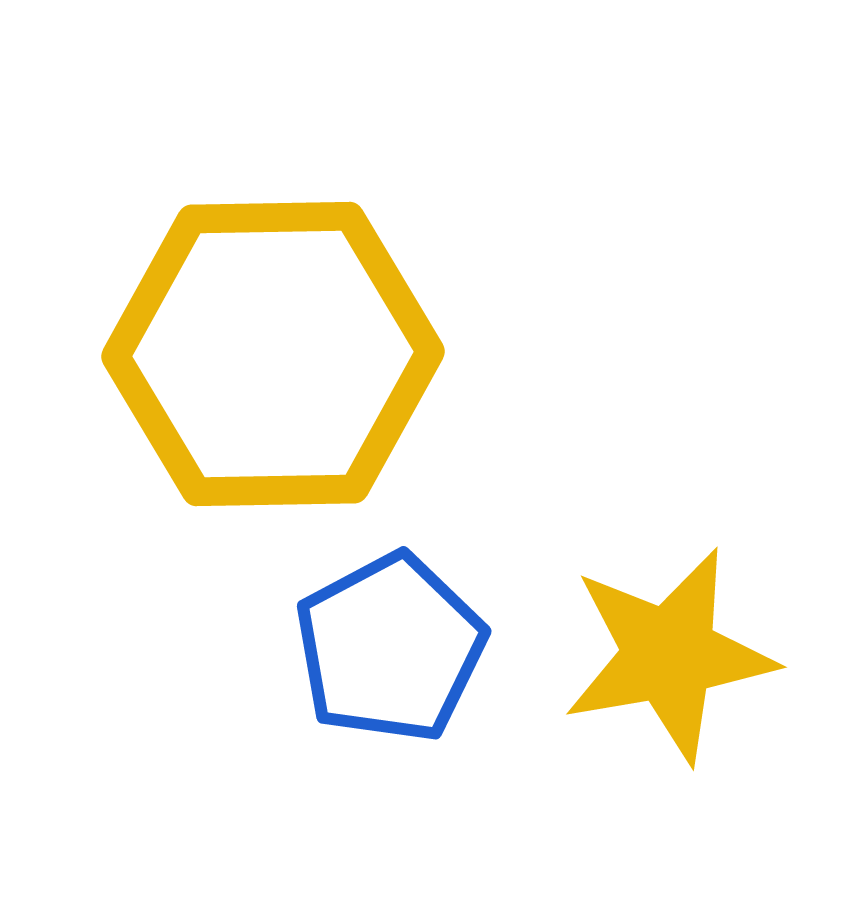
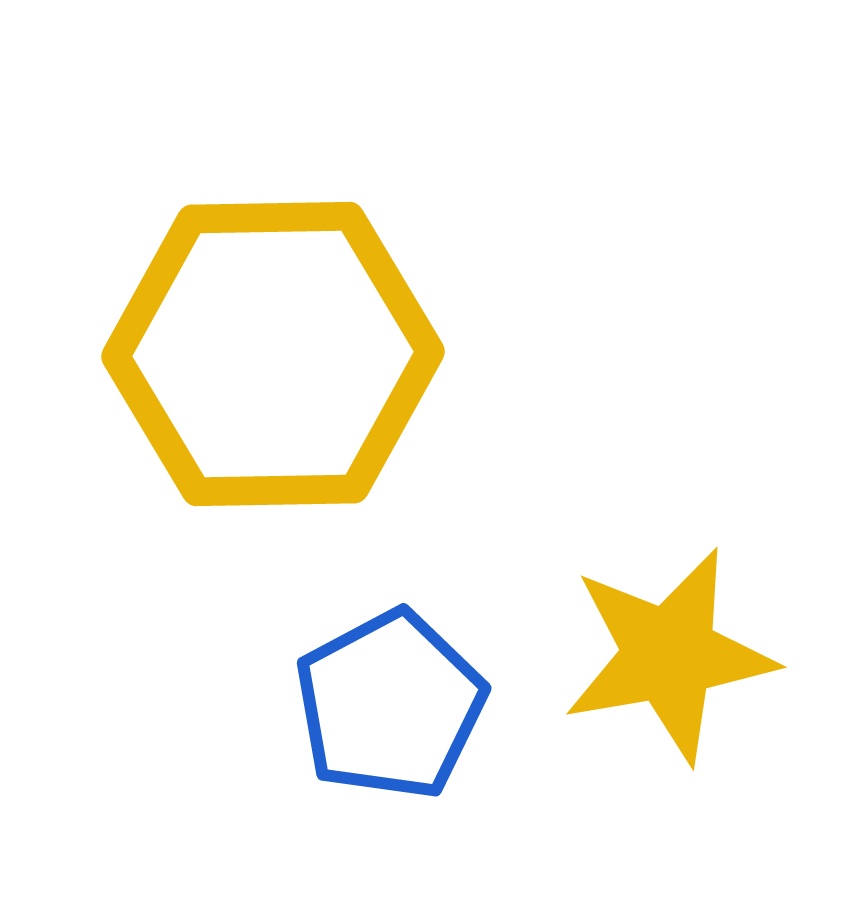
blue pentagon: moved 57 px down
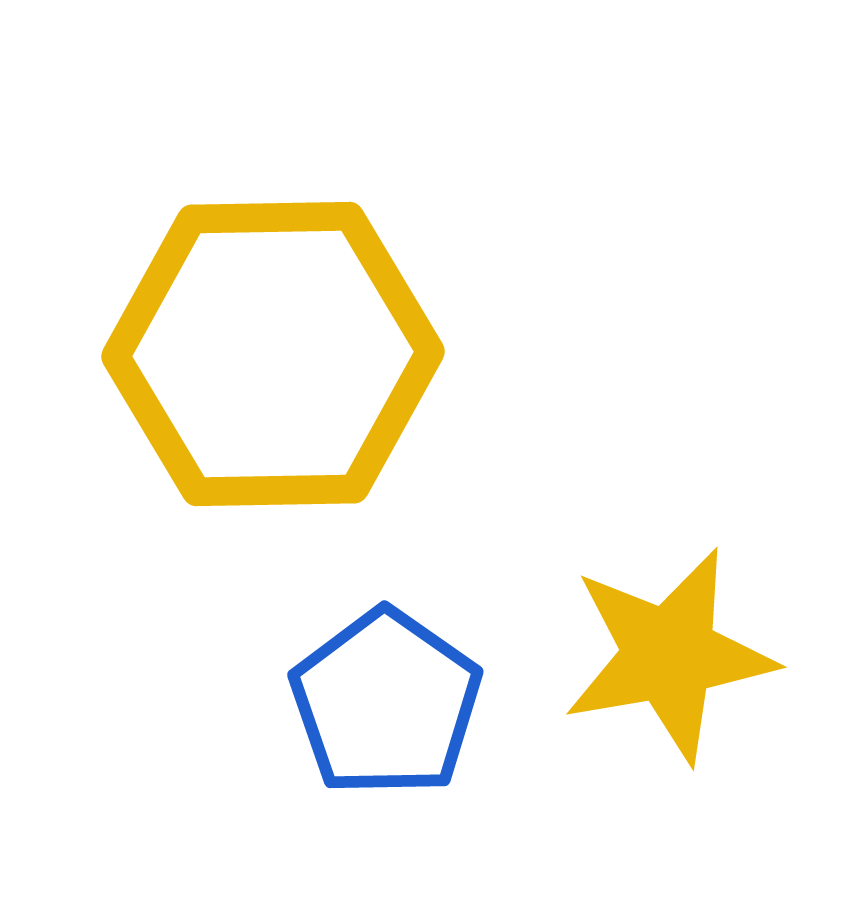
blue pentagon: moved 4 px left, 2 px up; rotated 9 degrees counterclockwise
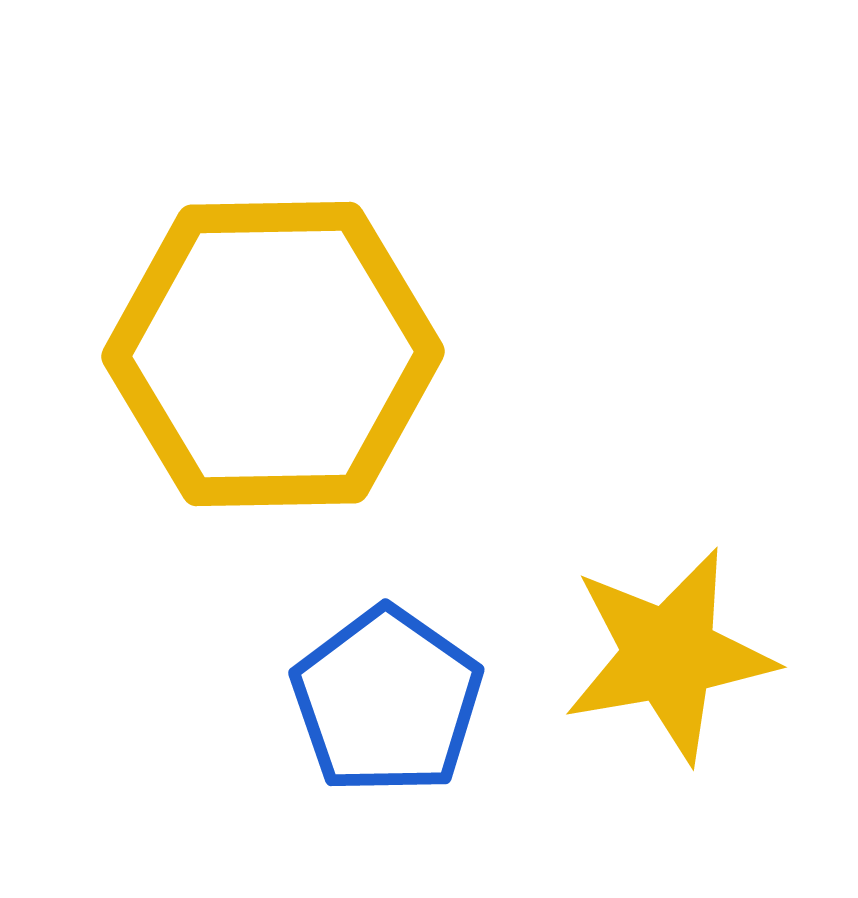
blue pentagon: moved 1 px right, 2 px up
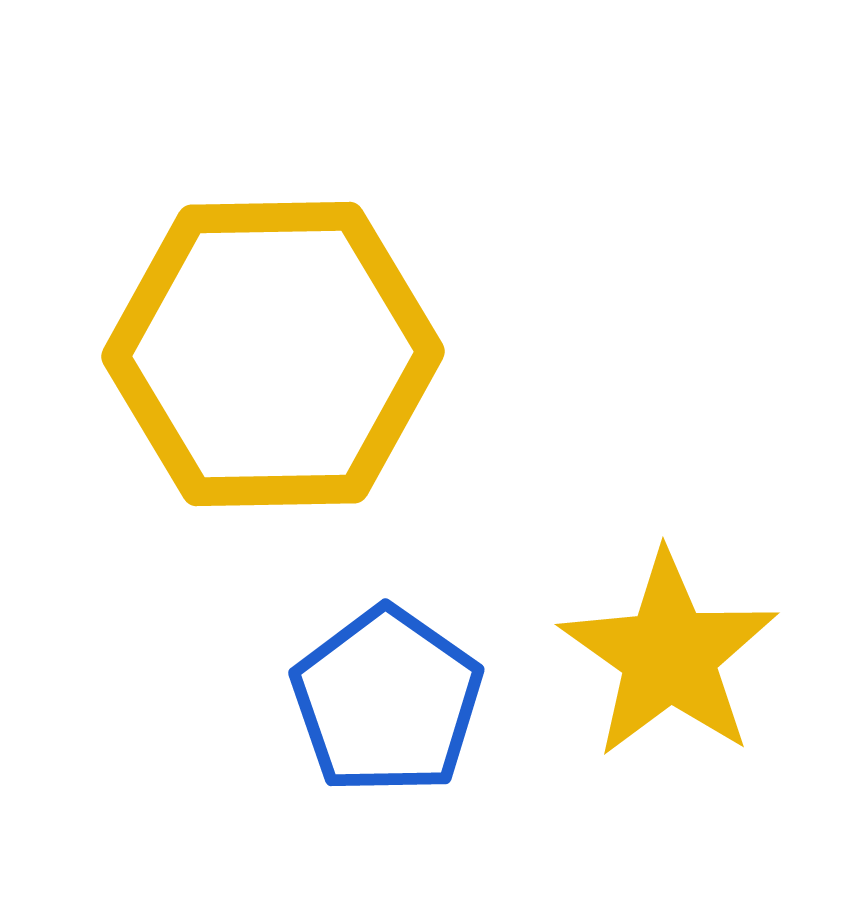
yellow star: rotated 27 degrees counterclockwise
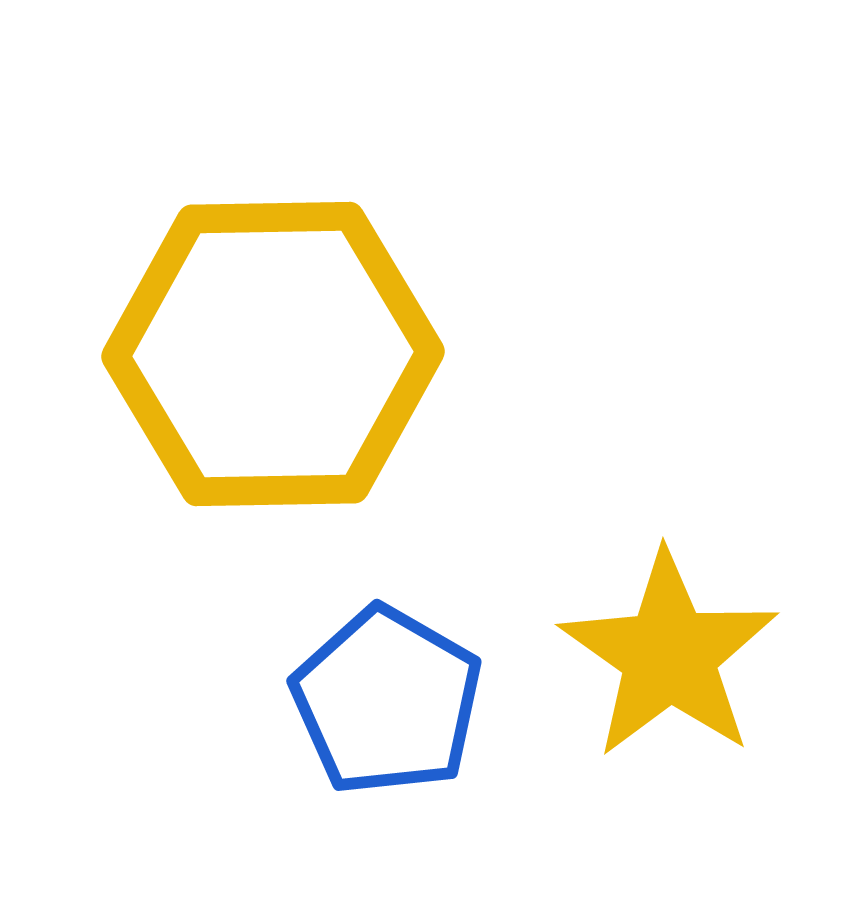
blue pentagon: rotated 5 degrees counterclockwise
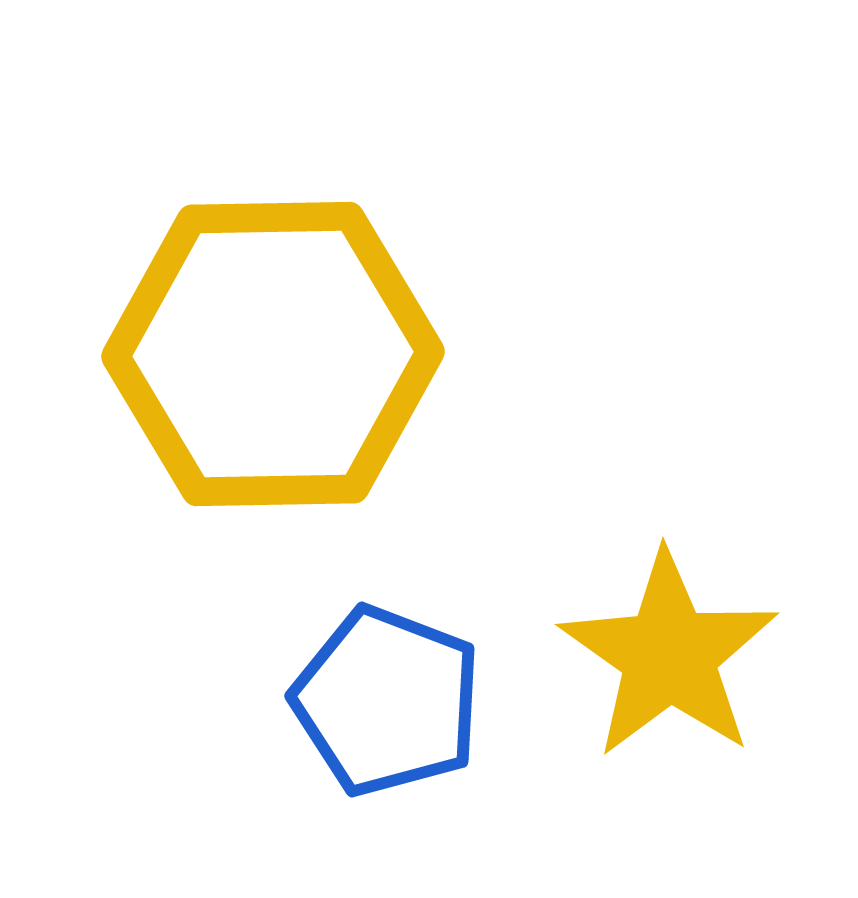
blue pentagon: rotated 9 degrees counterclockwise
